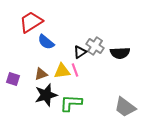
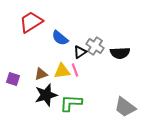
blue semicircle: moved 14 px right, 4 px up
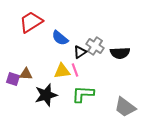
brown triangle: moved 15 px left; rotated 24 degrees clockwise
green L-shape: moved 12 px right, 9 px up
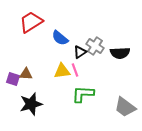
black star: moved 15 px left, 9 px down
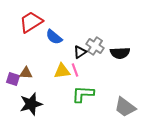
blue semicircle: moved 6 px left, 1 px up
brown triangle: moved 1 px up
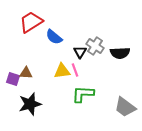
black triangle: rotated 24 degrees counterclockwise
black star: moved 1 px left
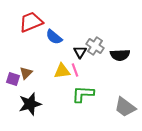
red trapezoid: rotated 10 degrees clockwise
black semicircle: moved 2 px down
brown triangle: rotated 48 degrees counterclockwise
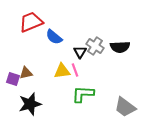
black semicircle: moved 8 px up
brown triangle: rotated 32 degrees clockwise
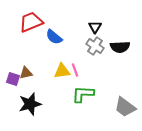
black triangle: moved 15 px right, 25 px up
